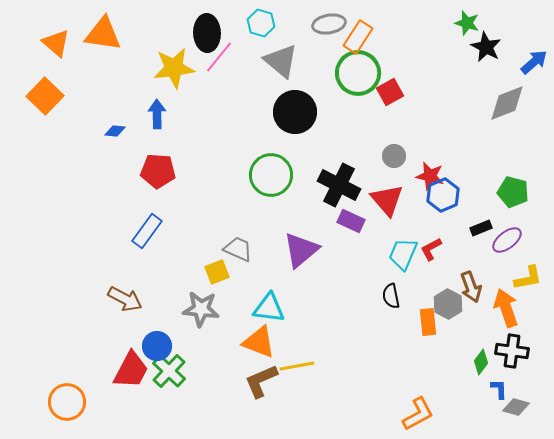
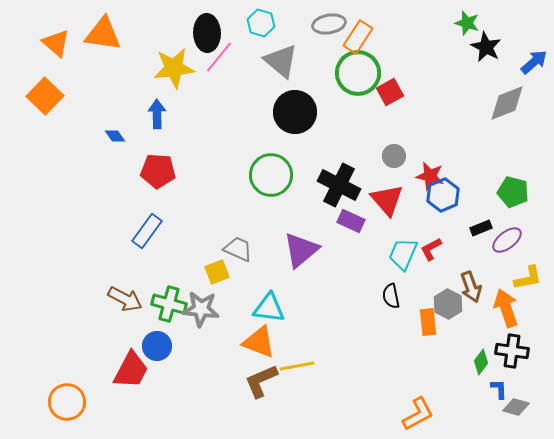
blue diamond at (115, 131): moved 5 px down; rotated 50 degrees clockwise
green cross at (169, 371): moved 67 px up; rotated 28 degrees counterclockwise
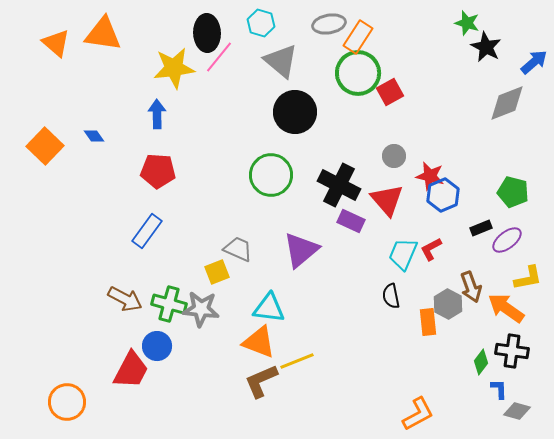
orange square at (45, 96): moved 50 px down
blue diamond at (115, 136): moved 21 px left
orange arrow at (506, 308): rotated 36 degrees counterclockwise
yellow line at (297, 366): moved 5 px up; rotated 12 degrees counterclockwise
gray diamond at (516, 407): moved 1 px right, 4 px down
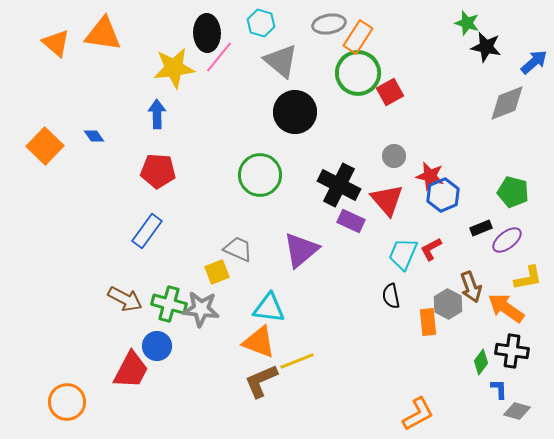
black star at (486, 47): rotated 16 degrees counterclockwise
green circle at (271, 175): moved 11 px left
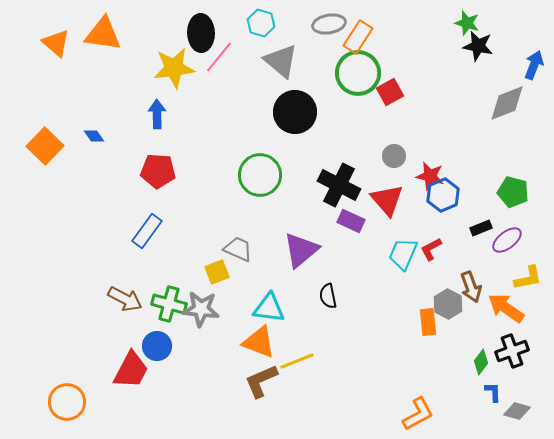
black ellipse at (207, 33): moved 6 px left
black star at (486, 47): moved 8 px left, 1 px up
blue arrow at (534, 62): moved 3 px down; rotated 28 degrees counterclockwise
black semicircle at (391, 296): moved 63 px left
black cross at (512, 351): rotated 28 degrees counterclockwise
blue L-shape at (499, 389): moved 6 px left, 3 px down
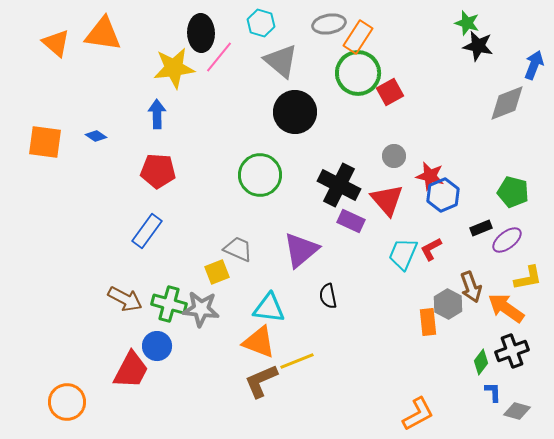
blue diamond at (94, 136): moved 2 px right; rotated 20 degrees counterclockwise
orange square at (45, 146): moved 4 px up; rotated 36 degrees counterclockwise
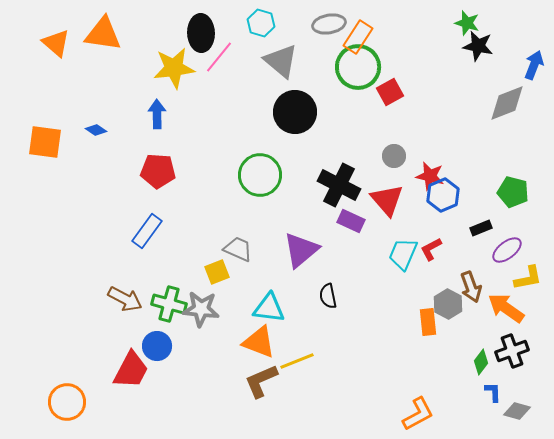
green circle at (358, 73): moved 6 px up
blue diamond at (96, 136): moved 6 px up
purple ellipse at (507, 240): moved 10 px down
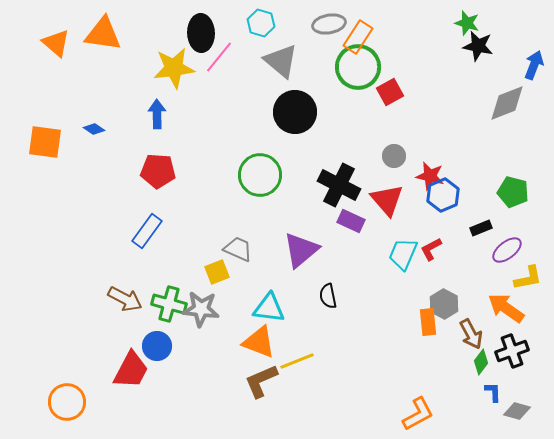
blue diamond at (96, 130): moved 2 px left, 1 px up
brown arrow at (471, 287): moved 47 px down; rotated 8 degrees counterclockwise
gray hexagon at (448, 304): moved 4 px left
